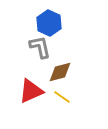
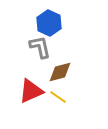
yellow line: moved 4 px left
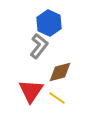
gray L-shape: moved 1 px left, 1 px up; rotated 50 degrees clockwise
red triangle: rotated 32 degrees counterclockwise
yellow line: moved 1 px left, 1 px down
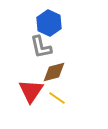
gray L-shape: moved 2 px right, 1 px down; rotated 130 degrees clockwise
brown diamond: moved 6 px left
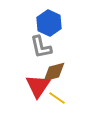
red triangle: moved 7 px right, 5 px up
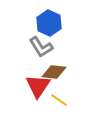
gray L-shape: rotated 20 degrees counterclockwise
brown diamond: rotated 20 degrees clockwise
yellow line: moved 2 px right, 2 px down
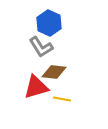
red triangle: moved 2 px left, 1 px down; rotated 40 degrees clockwise
yellow line: moved 3 px right, 1 px up; rotated 24 degrees counterclockwise
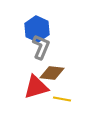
blue hexagon: moved 12 px left, 6 px down
gray L-shape: rotated 125 degrees counterclockwise
brown diamond: moved 2 px left, 1 px down
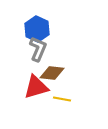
gray L-shape: moved 3 px left, 2 px down
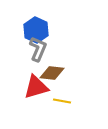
blue hexagon: moved 1 px left, 1 px down
yellow line: moved 2 px down
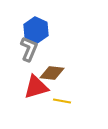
gray L-shape: moved 9 px left
